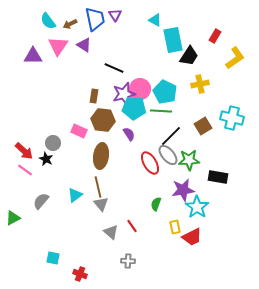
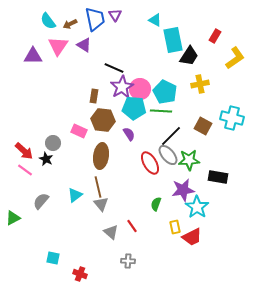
purple star at (124, 94): moved 2 px left, 7 px up; rotated 15 degrees counterclockwise
brown square at (203, 126): rotated 30 degrees counterclockwise
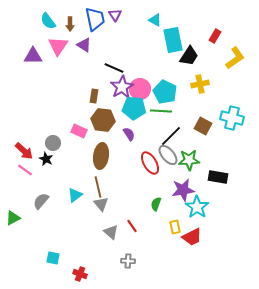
brown arrow at (70, 24): rotated 64 degrees counterclockwise
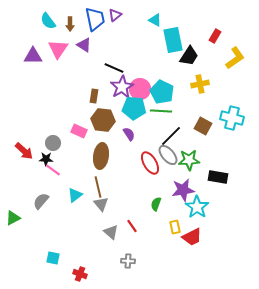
purple triangle at (115, 15): rotated 24 degrees clockwise
pink triangle at (58, 46): moved 3 px down
cyan pentagon at (165, 92): moved 3 px left
black star at (46, 159): rotated 24 degrees counterclockwise
pink line at (25, 170): moved 28 px right
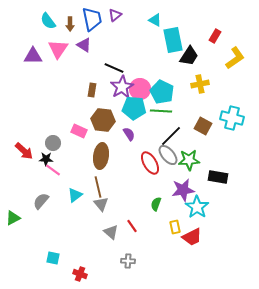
blue trapezoid at (95, 19): moved 3 px left
brown rectangle at (94, 96): moved 2 px left, 6 px up
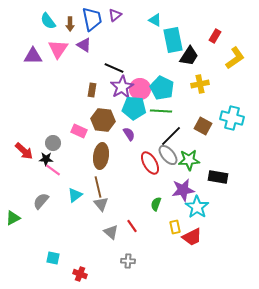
cyan pentagon at (162, 92): moved 4 px up
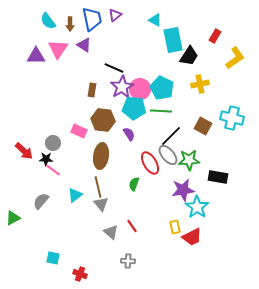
purple triangle at (33, 56): moved 3 px right
green semicircle at (156, 204): moved 22 px left, 20 px up
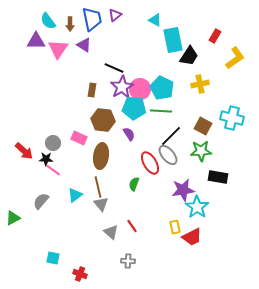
purple triangle at (36, 56): moved 15 px up
pink rectangle at (79, 131): moved 7 px down
green star at (189, 160): moved 12 px right, 9 px up
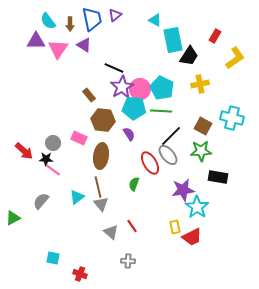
brown rectangle at (92, 90): moved 3 px left, 5 px down; rotated 48 degrees counterclockwise
cyan triangle at (75, 195): moved 2 px right, 2 px down
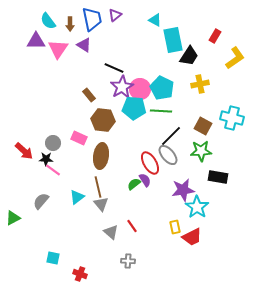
purple semicircle at (129, 134): moved 16 px right, 46 px down
green semicircle at (134, 184): rotated 32 degrees clockwise
